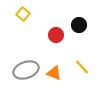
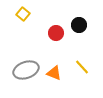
red circle: moved 2 px up
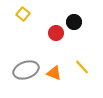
black circle: moved 5 px left, 3 px up
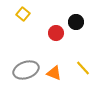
black circle: moved 2 px right
yellow line: moved 1 px right, 1 px down
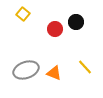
red circle: moved 1 px left, 4 px up
yellow line: moved 2 px right, 1 px up
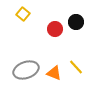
yellow line: moved 9 px left
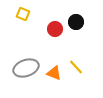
yellow square: rotated 16 degrees counterclockwise
gray ellipse: moved 2 px up
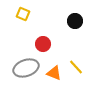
black circle: moved 1 px left, 1 px up
red circle: moved 12 px left, 15 px down
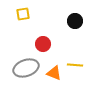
yellow square: rotated 32 degrees counterclockwise
yellow line: moved 1 px left, 2 px up; rotated 42 degrees counterclockwise
